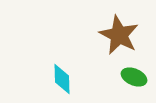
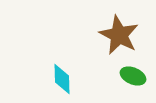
green ellipse: moved 1 px left, 1 px up
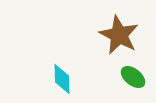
green ellipse: moved 1 px down; rotated 15 degrees clockwise
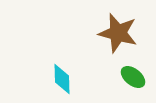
brown star: moved 1 px left, 2 px up; rotated 12 degrees counterclockwise
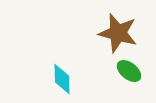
green ellipse: moved 4 px left, 6 px up
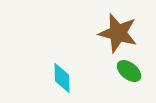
cyan diamond: moved 1 px up
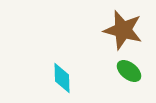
brown star: moved 5 px right, 3 px up
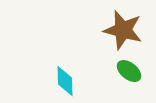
cyan diamond: moved 3 px right, 3 px down
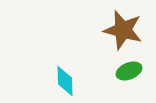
green ellipse: rotated 60 degrees counterclockwise
